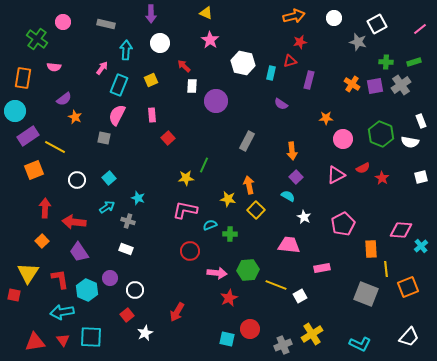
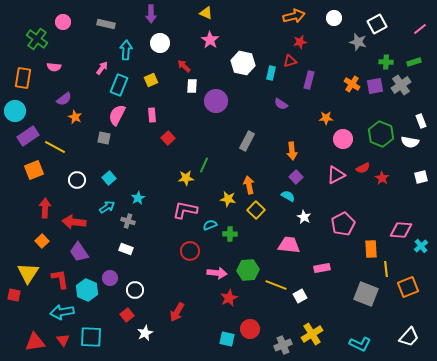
cyan star at (138, 198): rotated 24 degrees clockwise
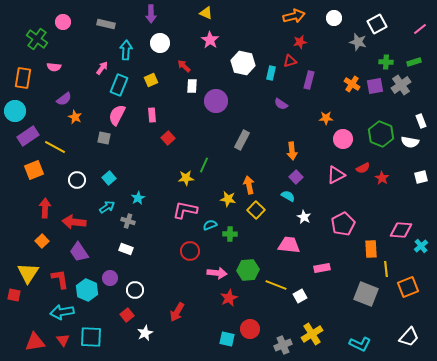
gray rectangle at (247, 141): moved 5 px left, 1 px up
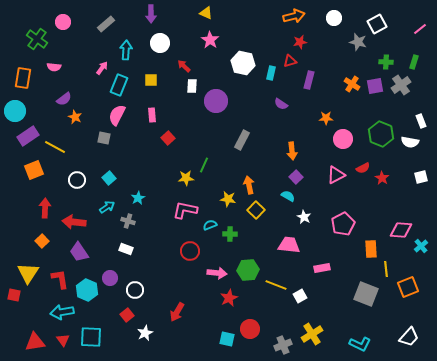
gray rectangle at (106, 24): rotated 54 degrees counterclockwise
green rectangle at (414, 62): rotated 56 degrees counterclockwise
yellow square at (151, 80): rotated 24 degrees clockwise
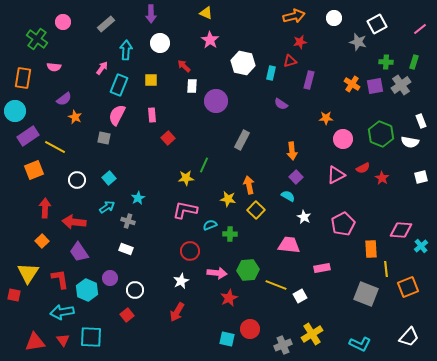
white star at (145, 333): moved 36 px right, 52 px up
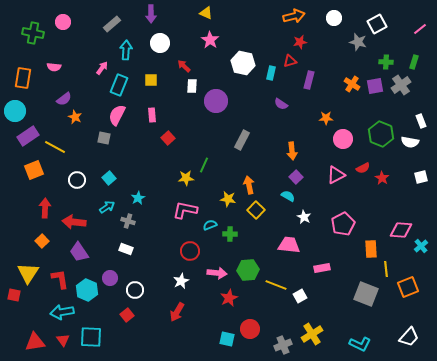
gray rectangle at (106, 24): moved 6 px right
green cross at (37, 39): moved 4 px left, 6 px up; rotated 25 degrees counterclockwise
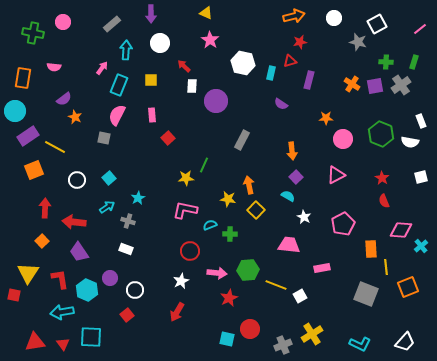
red semicircle at (363, 168): moved 21 px right, 33 px down; rotated 96 degrees clockwise
yellow line at (386, 269): moved 2 px up
white trapezoid at (409, 337): moved 4 px left, 5 px down
red triangle at (63, 340): moved 4 px down
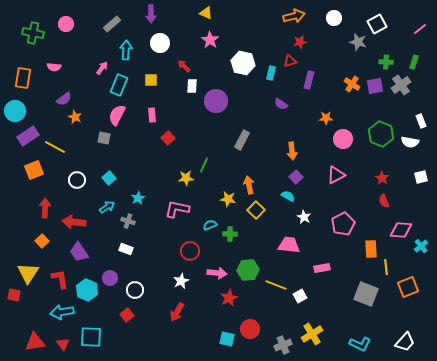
pink circle at (63, 22): moved 3 px right, 2 px down
pink L-shape at (185, 210): moved 8 px left, 1 px up
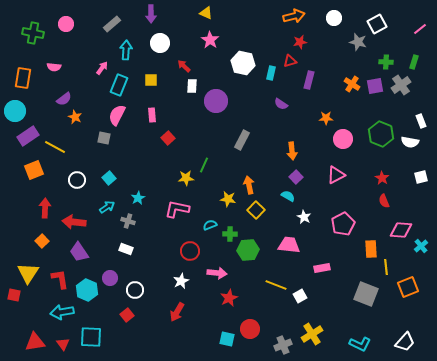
green hexagon at (248, 270): moved 20 px up
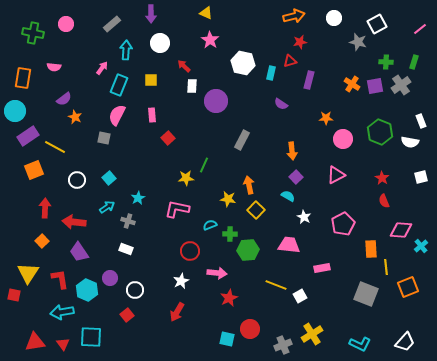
green hexagon at (381, 134): moved 1 px left, 2 px up
